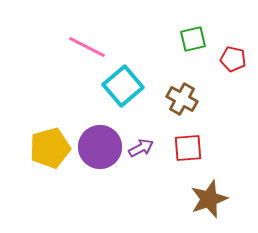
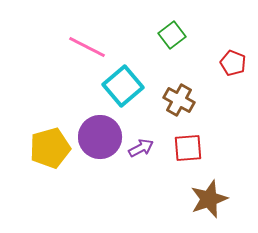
green square: moved 21 px left, 4 px up; rotated 24 degrees counterclockwise
red pentagon: moved 4 px down; rotated 10 degrees clockwise
brown cross: moved 3 px left, 1 px down
purple circle: moved 10 px up
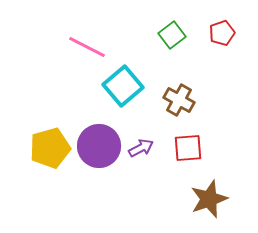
red pentagon: moved 11 px left, 30 px up; rotated 30 degrees clockwise
purple circle: moved 1 px left, 9 px down
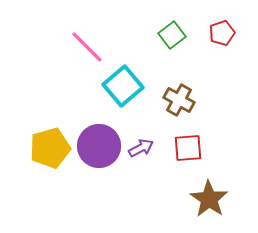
pink line: rotated 18 degrees clockwise
brown star: rotated 18 degrees counterclockwise
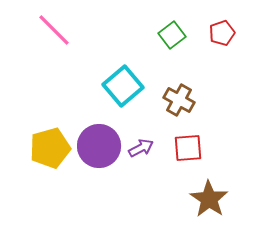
pink line: moved 33 px left, 17 px up
